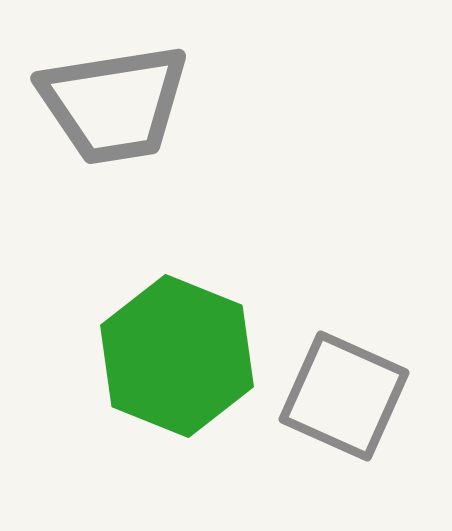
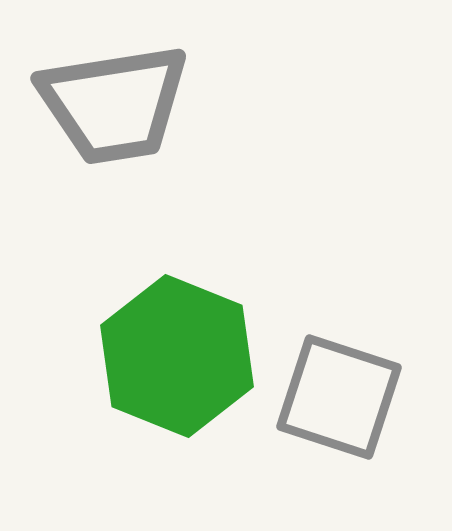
gray square: moved 5 px left, 1 px down; rotated 6 degrees counterclockwise
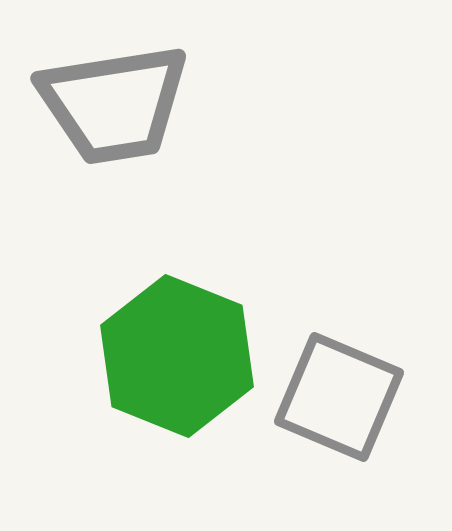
gray square: rotated 5 degrees clockwise
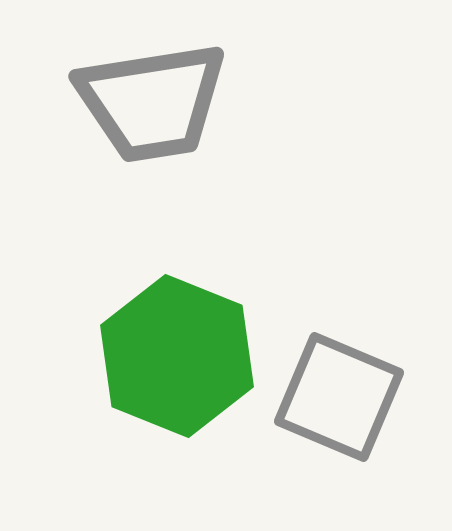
gray trapezoid: moved 38 px right, 2 px up
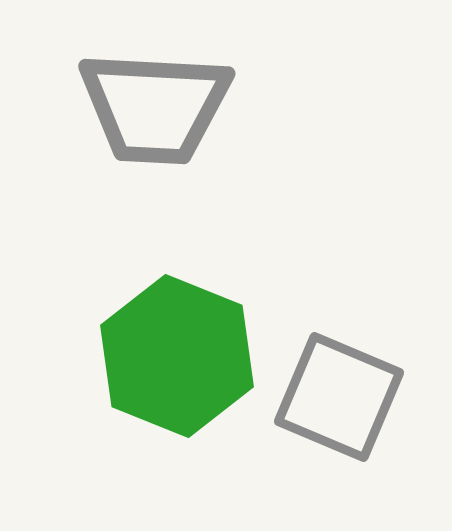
gray trapezoid: moved 3 px right, 5 px down; rotated 12 degrees clockwise
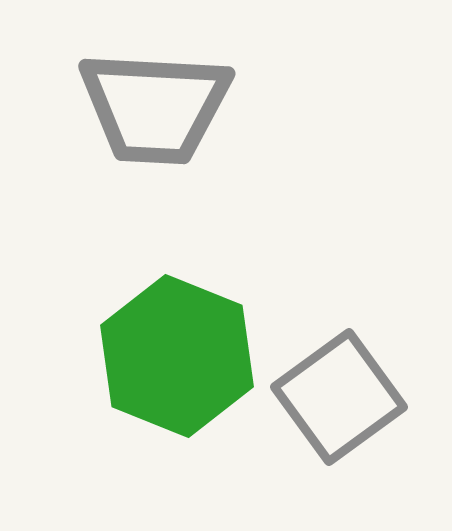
gray square: rotated 31 degrees clockwise
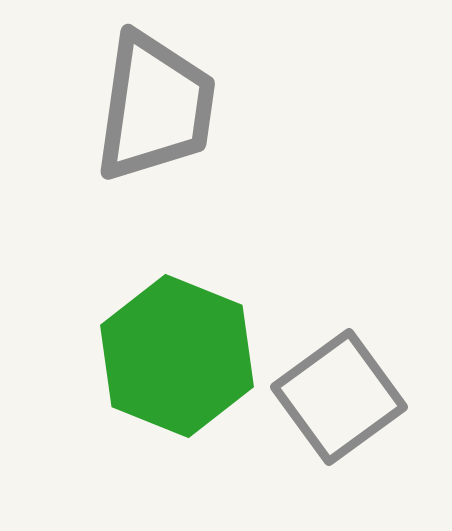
gray trapezoid: rotated 85 degrees counterclockwise
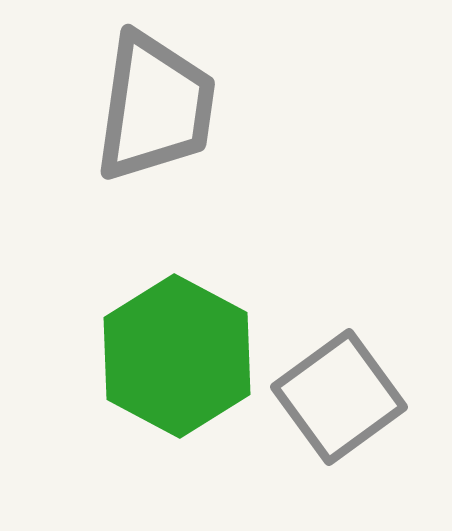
green hexagon: rotated 6 degrees clockwise
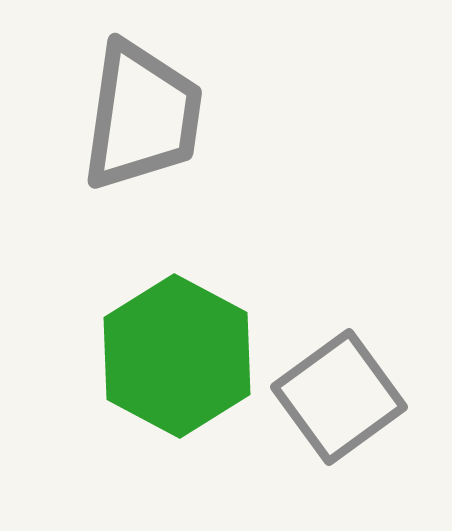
gray trapezoid: moved 13 px left, 9 px down
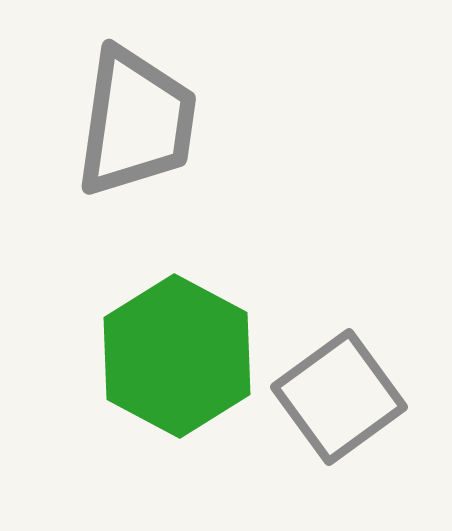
gray trapezoid: moved 6 px left, 6 px down
